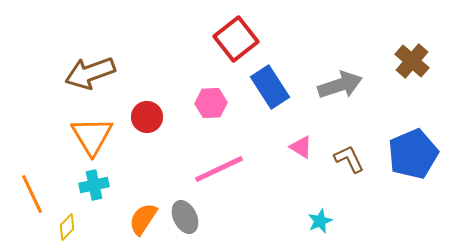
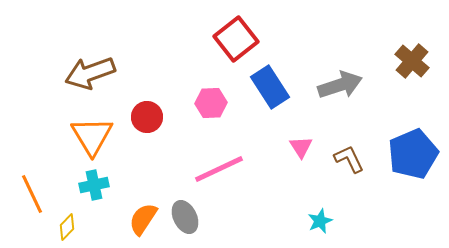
pink triangle: rotated 25 degrees clockwise
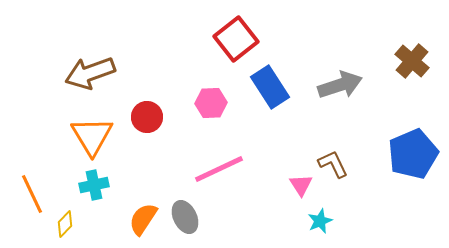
pink triangle: moved 38 px down
brown L-shape: moved 16 px left, 5 px down
yellow diamond: moved 2 px left, 3 px up
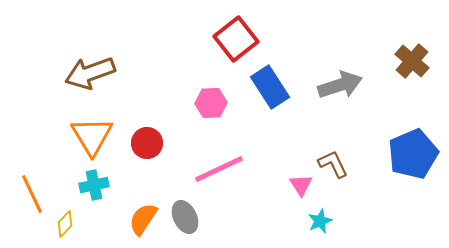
red circle: moved 26 px down
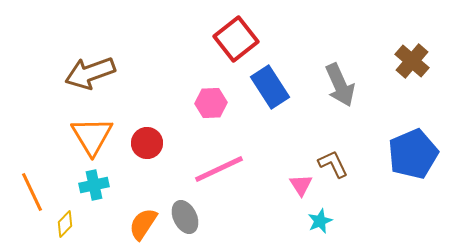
gray arrow: rotated 84 degrees clockwise
orange line: moved 2 px up
orange semicircle: moved 5 px down
